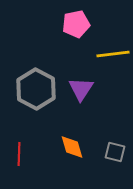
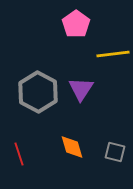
pink pentagon: rotated 24 degrees counterclockwise
gray hexagon: moved 2 px right, 3 px down
red line: rotated 20 degrees counterclockwise
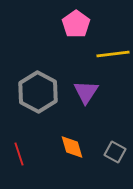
purple triangle: moved 5 px right, 3 px down
gray square: rotated 15 degrees clockwise
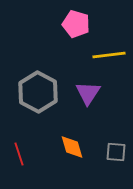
pink pentagon: rotated 20 degrees counterclockwise
yellow line: moved 4 px left, 1 px down
purple triangle: moved 2 px right, 1 px down
gray square: moved 1 px right; rotated 25 degrees counterclockwise
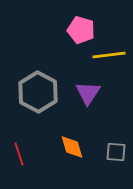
pink pentagon: moved 5 px right, 6 px down
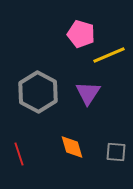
pink pentagon: moved 4 px down
yellow line: rotated 16 degrees counterclockwise
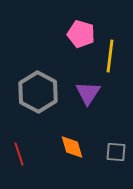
yellow line: moved 1 px right, 1 px down; rotated 60 degrees counterclockwise
